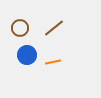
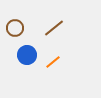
brown circle: moved 5 px left
orange line: rotated 28 degrees counterclockwise
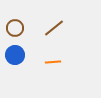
blue circle: moved 12 px left
orange line: rotated 35 degrees clockwise
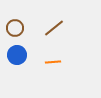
blue circle: moved 2 px right
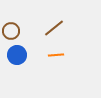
brown circle: moved 4 px left, 3 px down
orange line: moved 3 px right, 7 px up
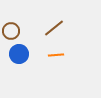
blue circle: moved 2 px right, 1 px up
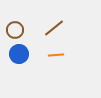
brown circle: moved 4 px right, 1 px up
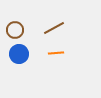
brown line: rotated 10 degrees clockwise
orange line: moved 2 px up
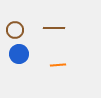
brown line: rotated 30 degrees clockwise
orange line: moved 2 px right, 12 px down
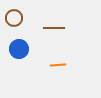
brown circle: moved 1 px left, 12 px up
blue circle: moved 5 px up
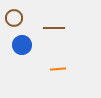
blue circle: moved 3 px right, 4 px up
orange line: moved 4 px down
